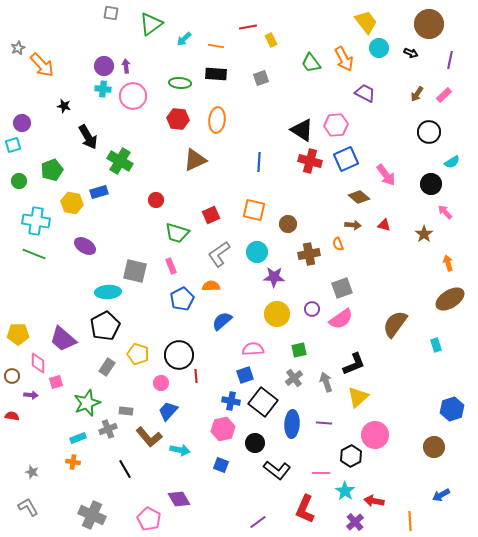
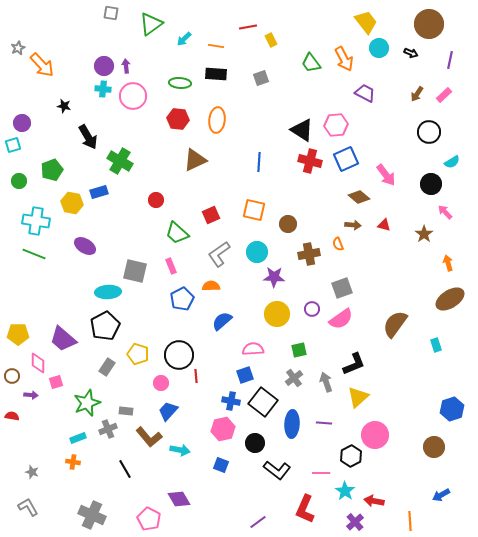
green trapezoid at (177, 233): rotated 25 degrees clockwise
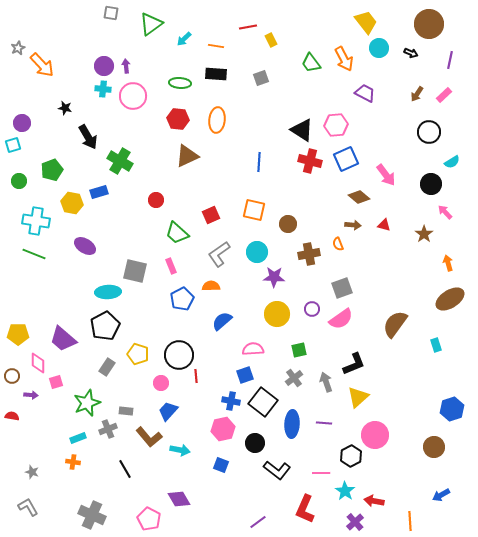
black star at (64, 106): moved 1 px right, 2 px down
brown triangle at (195, 160): moved 8 px left, 4 px up
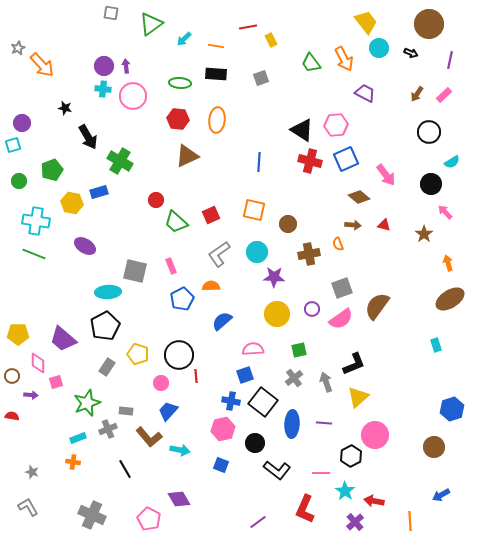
green trapezoid at (177, 233): moved 1 px left, 11 px up
brown semicircle at (395, 324): moved 18 px left, 18 px up
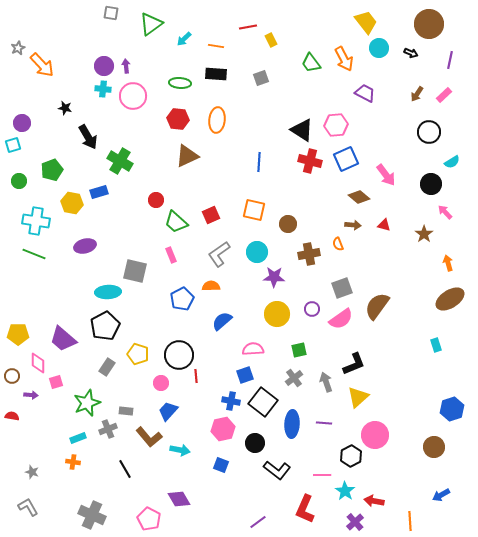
purple ellipse at (85, 246): rotated 45 degrees counterclockwise
pink rectangle at (171, 266): moved 11 px up
pink line at (321, 473): moved 1 px right, 2 px down
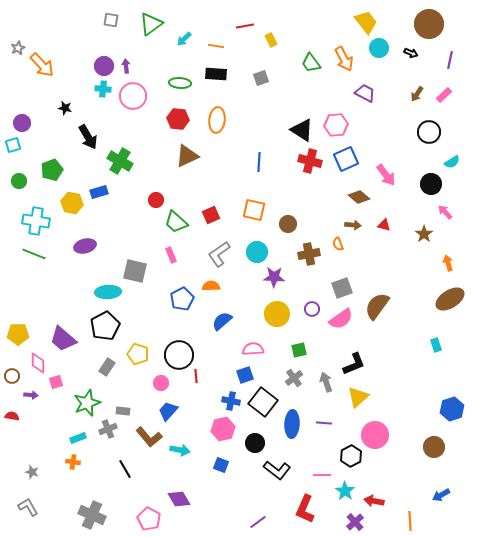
gray square at (111, 13): moved 7 px down
red line at (248, 27): moved 3 px left, 1 px up
gray rectangle at (126, 411): moved 3 px left
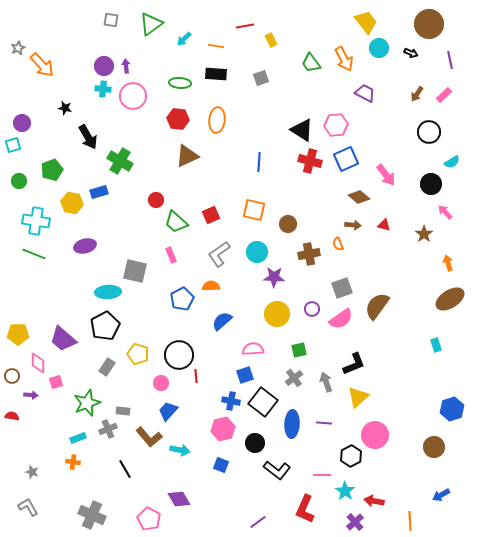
purple line at (450, 60): rotated 24 degrees counterclockwise
